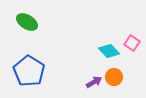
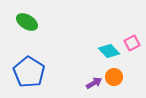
pink square: rotated 28 degrees clockwise
blue pentagon: moved 1 px down
purple arrow: moved 1 px down
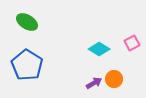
cyan diamond: moved 10 px left, 2 px up; rotated 15 degrees counterclockwise
blue pentagon: moved 2 px left, 7 px up
orange circle: moved 2 px down
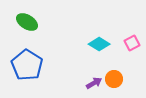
cyan diamond: moved 5 px up
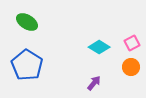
cyan diamond: moved 3 px down
orange circle: moved 17 px right, 12 px up
purple arrow: rotated 21 degrees counterclockwise
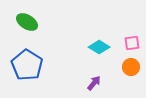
pink square: rotated 21 degrees clockwise
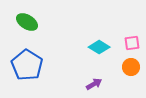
purple arrow: moved 1 px down; rotated 21 degrees clockwise
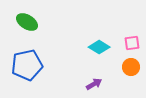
blue pentagon: rotated 28 degrees clockwise
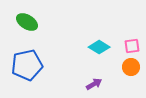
pink square: moved 3 px down
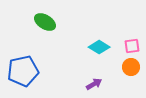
green ellipse: moved 18 px right
blue pentagon: moved 4 px left, 6 px down
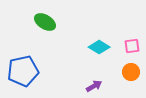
orange circle: moved 5 px down
purple arrow: moved 2 px down
